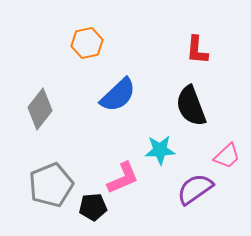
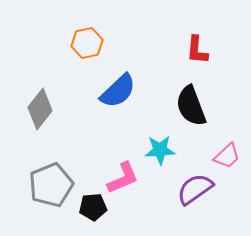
blue semicircle: moved 4 px up
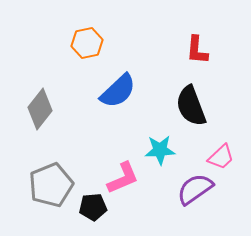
pink trapezoid: moved 6 px left, 1 px down
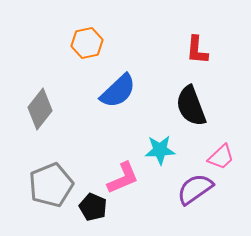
black pentagon: rotated 28 degrees clockwise
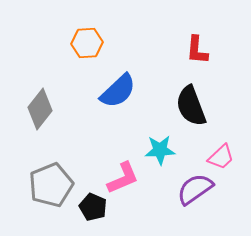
orange hexagon: rotated 8 degrees clockwise
